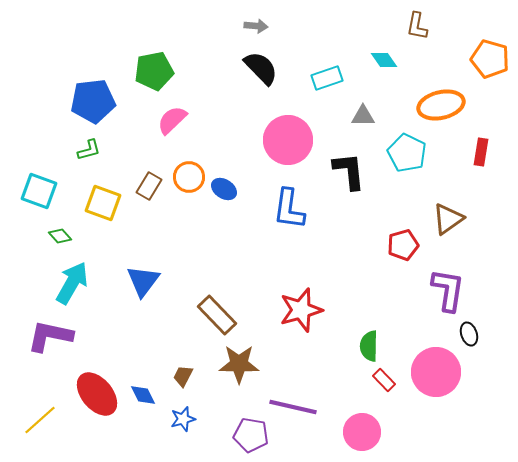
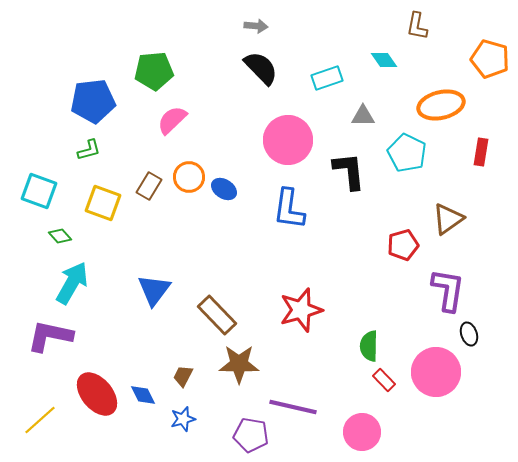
green pentagon at (154, 71): rotated 6 degrees clockwise
blue triangle at (143, 281): moved 11 px right, 9 px down
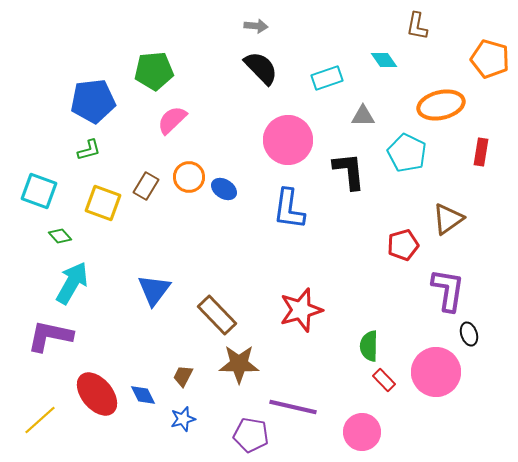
brown rectangle at (149, 186): moved 3 px left
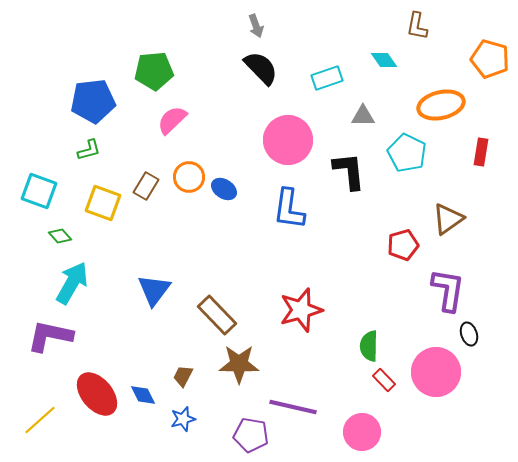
gray arrow at (256, 26): rotated 65 degrees clockwise
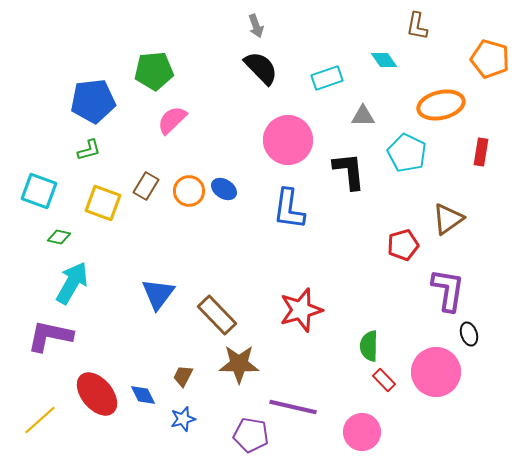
orange circle at (189, 177): moved 14 px down
green diamond at (60, 236): moved 1 px left, 1 px down; rotated 35 degrees counterclockwise
blue triangle at (154, 290): moved 4 px right, 4 px down
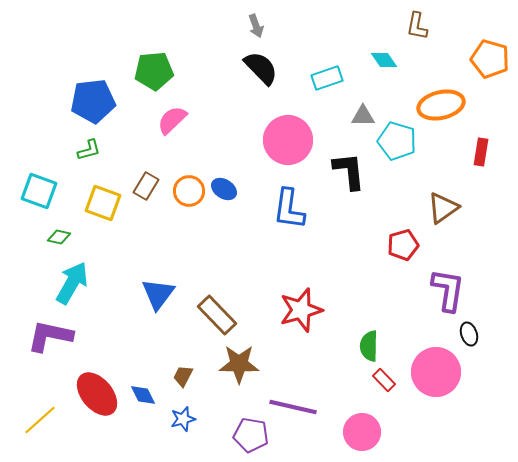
cyan pentagon at (407, 153): moved 10 px left, 12 px up; rotated 9 degrees counterclockwise
brown triangle at (448, 219): moved 5 px left, 11 px up
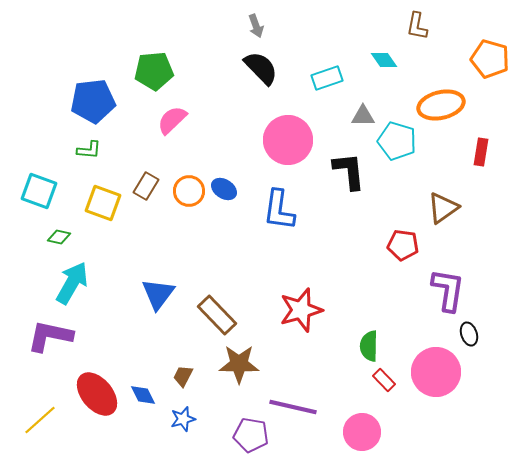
green L-shape at (89, 150): rotated 20 degrees clockwise
blue L-shape at (289, 209): moved 10 px left, 1 px down
red pentagon at (403, 245): rotated 24 degrees clockwise
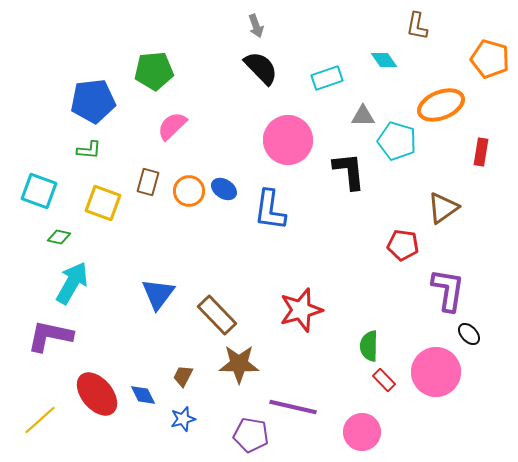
orange ellipse at (441, 105): rotated 9 degrees counterclockwise
pink semicircle at (172, 120): moved 6 px down
brown rectangle at (146, 186): moved 2 px right, 4 px up; rotated 16 degrees counterclockwise
blue L-shape at (279, 210): moved 9 px left
black ellipse at (469, 334): rotated 25 degrees counterclockwise
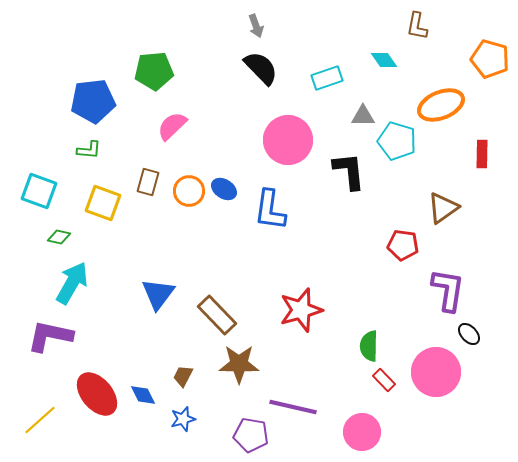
red rectangle at (481, 152): moved 1 px right, 2 px down; rotated 8 degrees counterclockwise
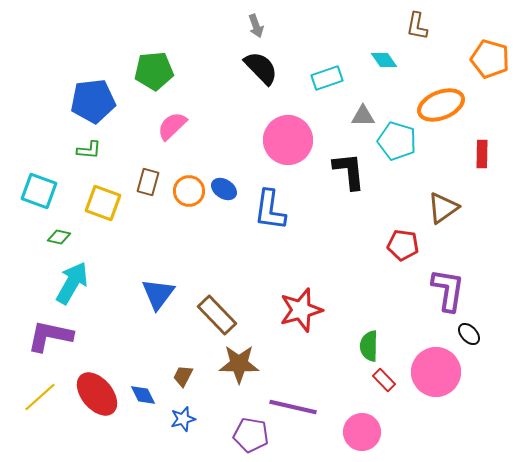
yellow line at (40, 420): moved 23 px up
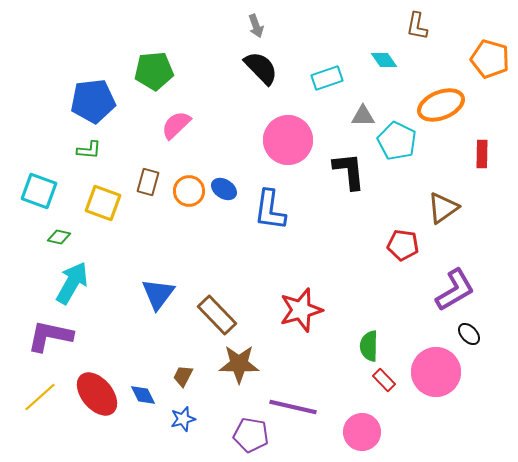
pink semicircle at (172, 126): moved 4 px right, 1 px up
cyan pentagon at (397, 141): rotated 9 degrees clockwise
purple L-shape at (448, 290): moved 7 px right; rotated 51 degrees clockwise
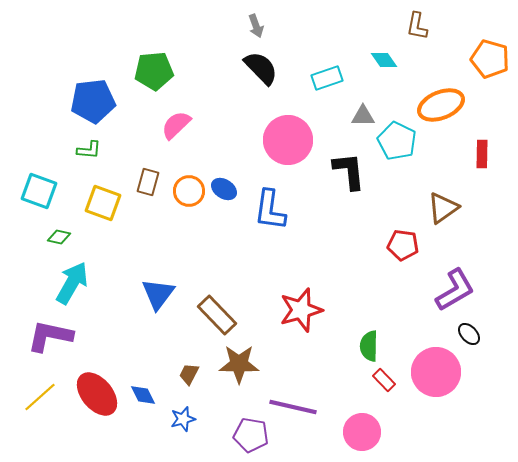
brown trapezoid at (183, 376): moved 6 px right, 2 px up
